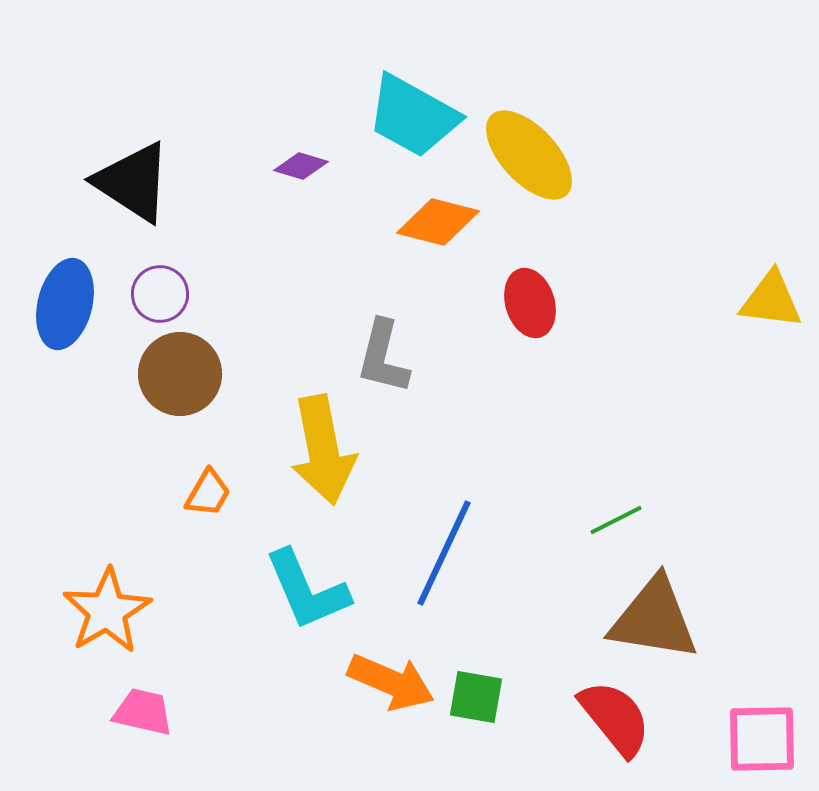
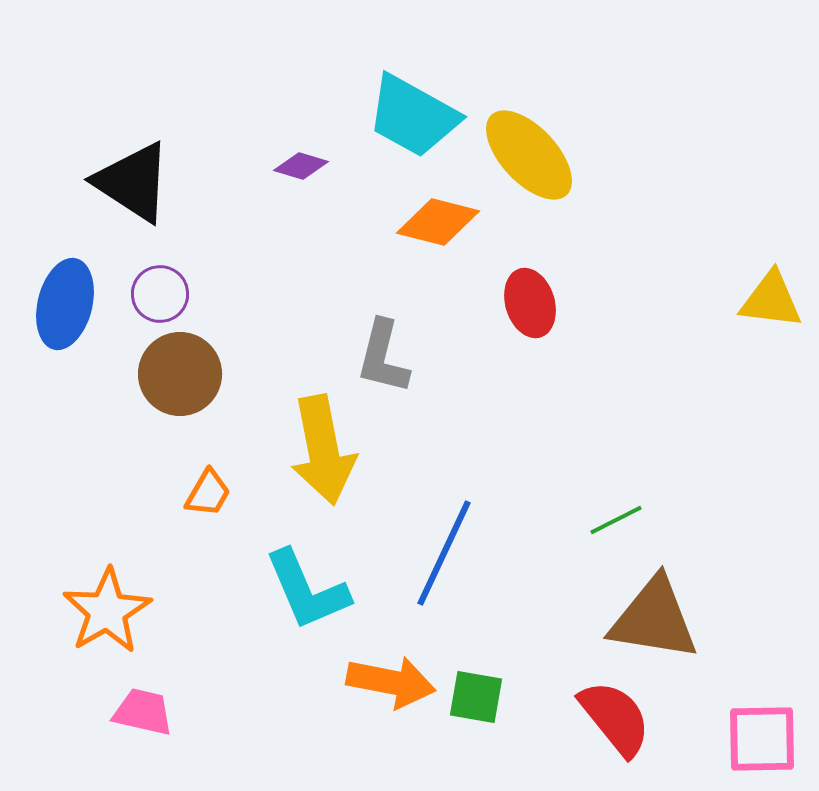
orange arrow: rotated 12 degrees counterclockwise
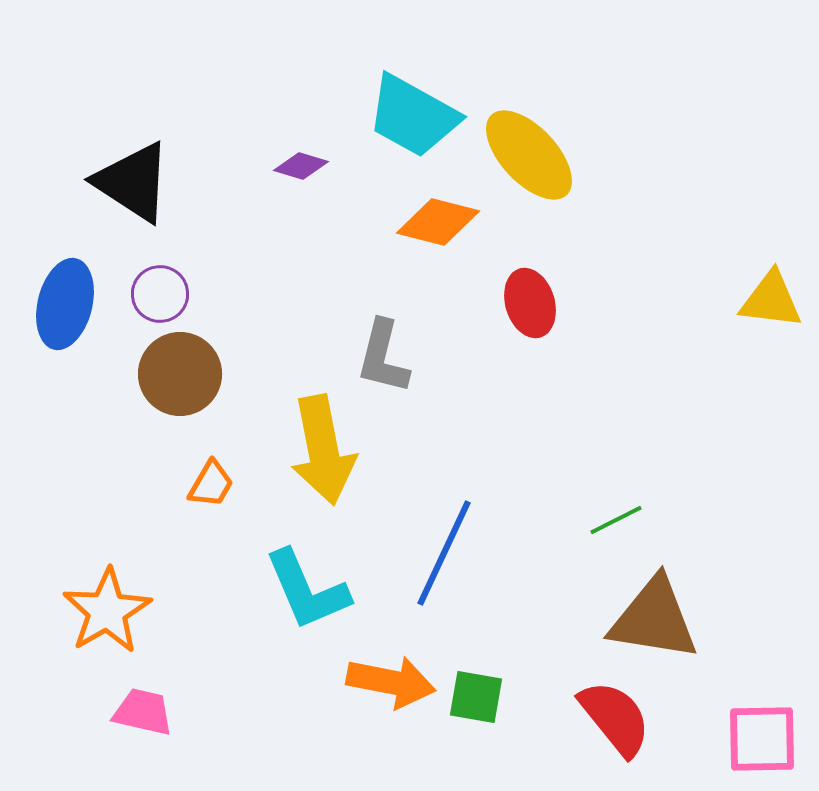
orange trapezoid: moved 3 px right, 9 px up
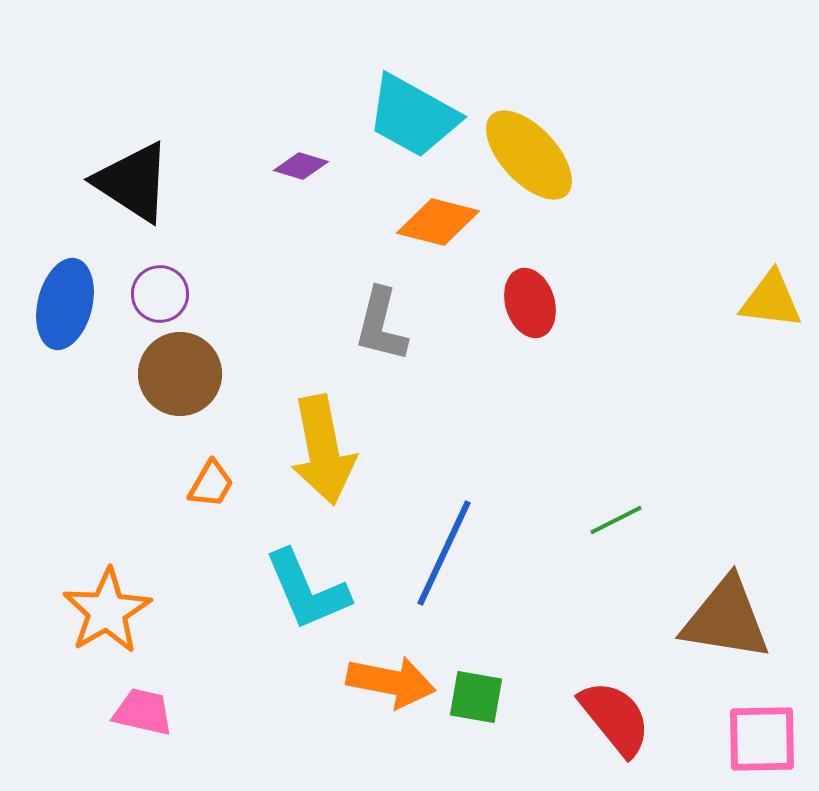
gray L-shape: moved 2 px left, 32 px up
brown triangle: moved 72 px right
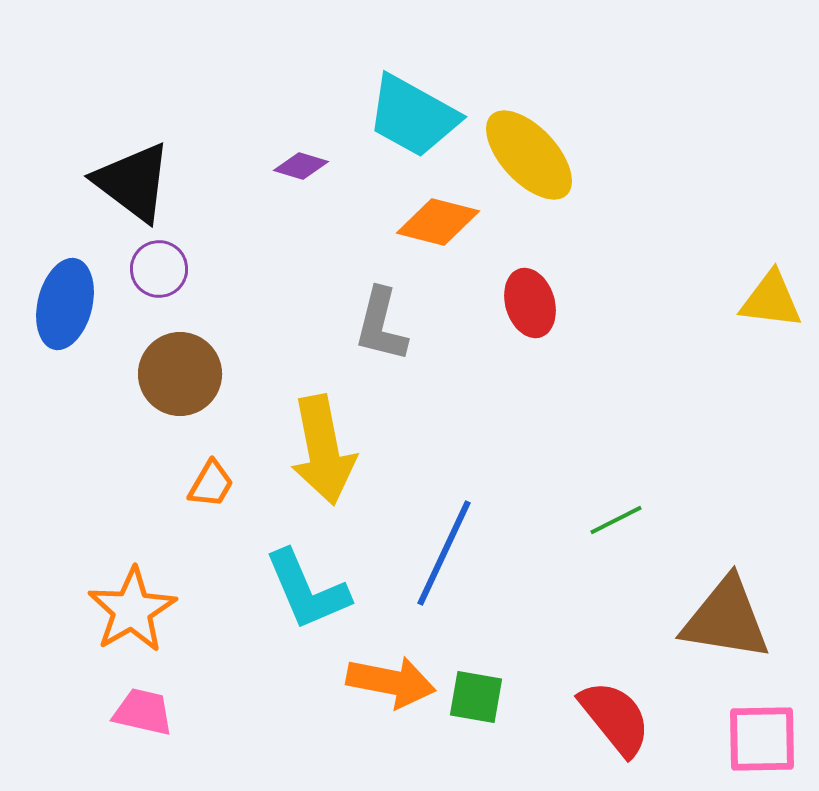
black triangle: rotated 4 degrees clockwise
purple circle: moved 1 px left, 25 px up
orange star: moved 25 px right, 1 px up
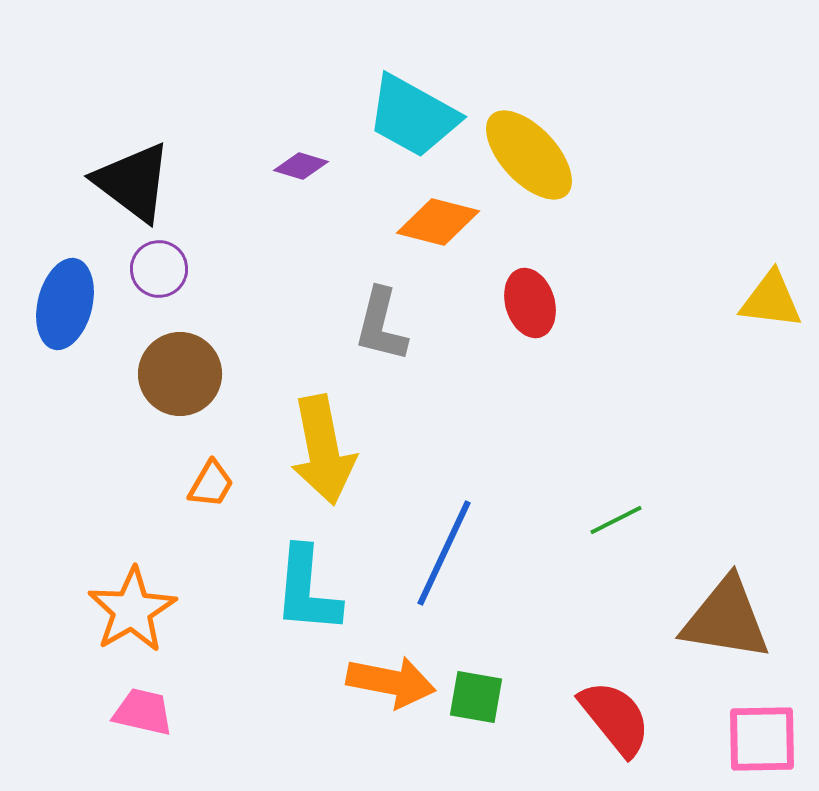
cyan L-shape: rotated 28 degrees clockwise
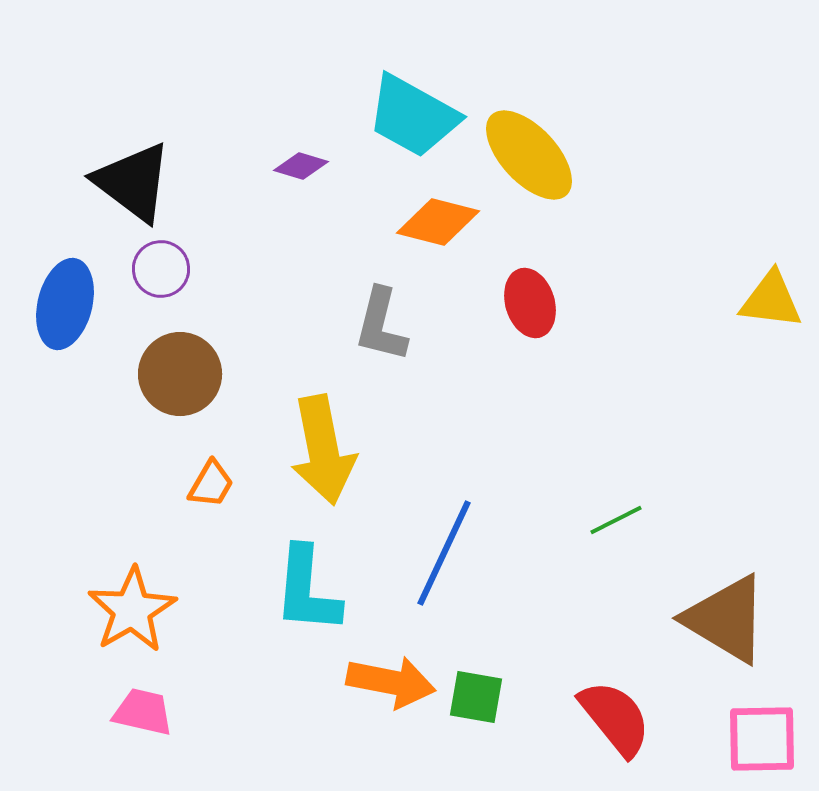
purple circle: moved 2 px right
brown triangle: rotated 22 degrees clockwise
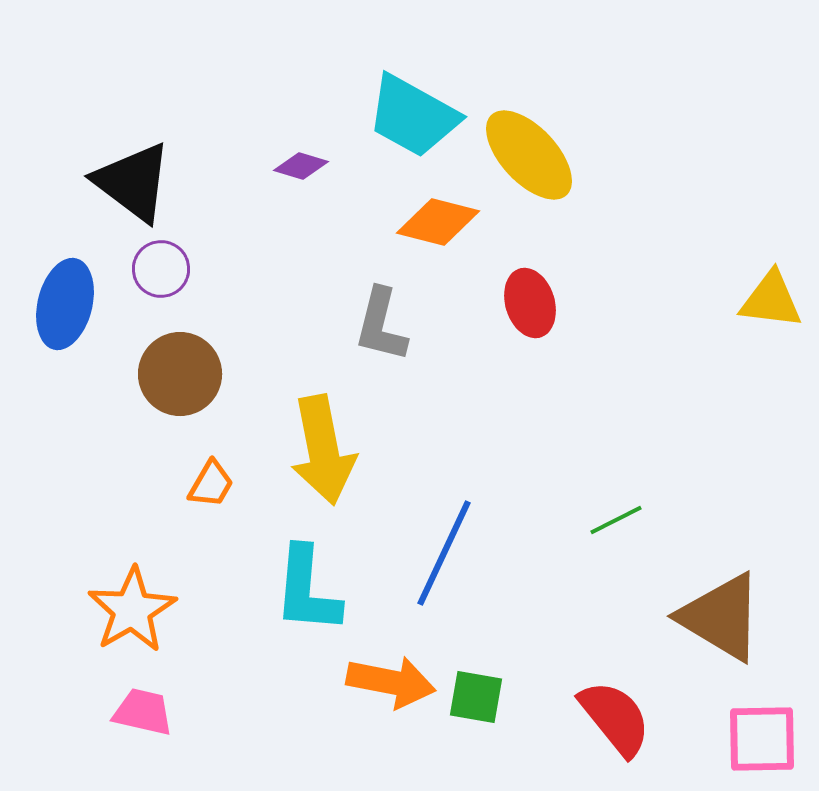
brown triangle: moved 5 px left, 2 px up
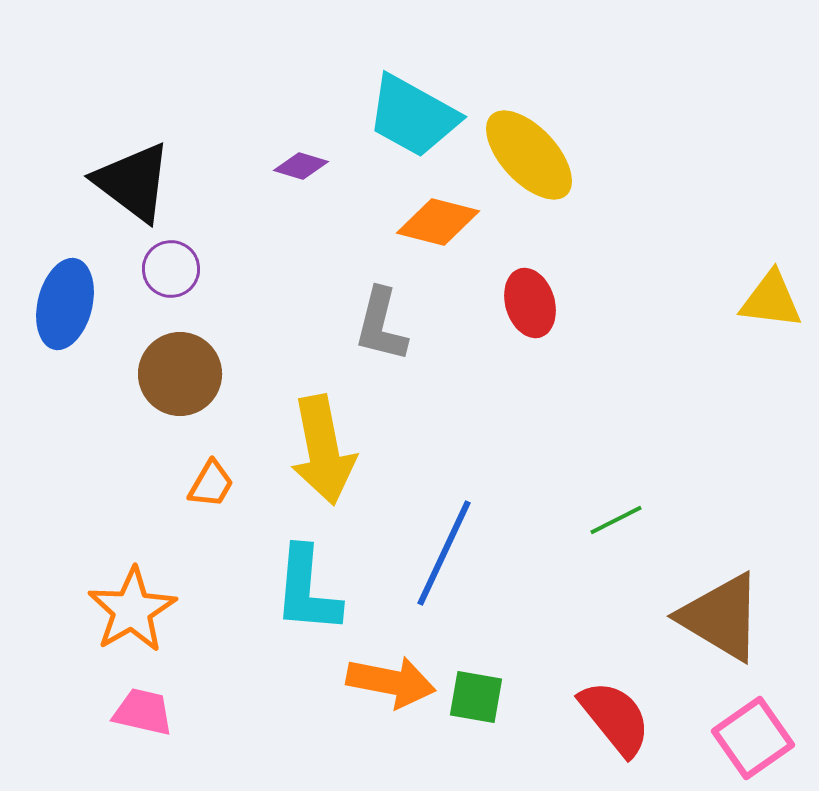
purple circle: moved 10 px right
pink square: moved 9 px left, 1 px up; rotated 34 degrees counterclockwise
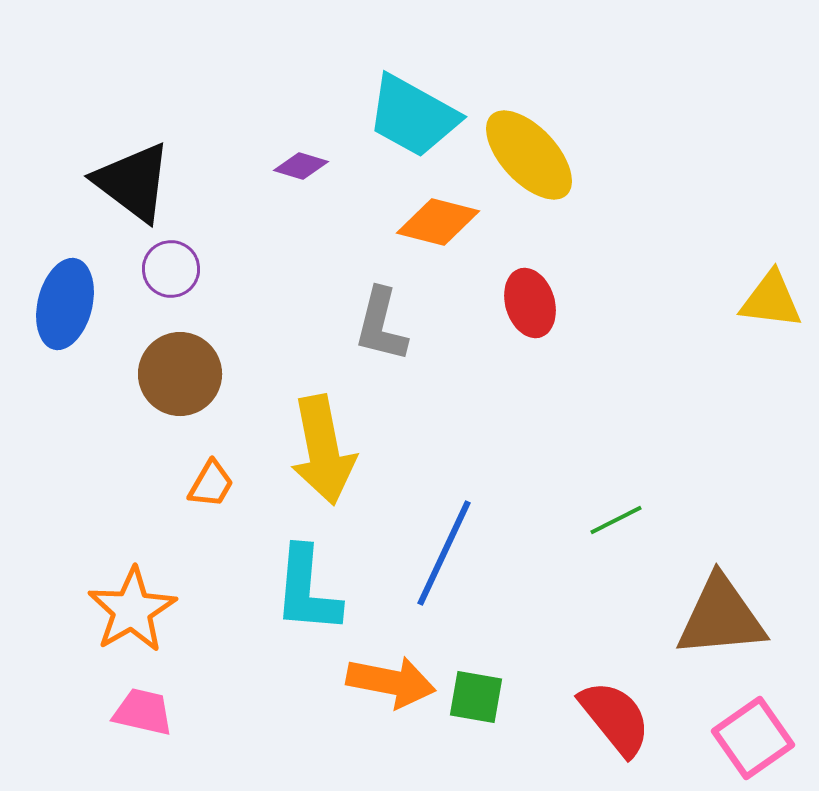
brown triangle: rotated 36 degrees counterclockwise
